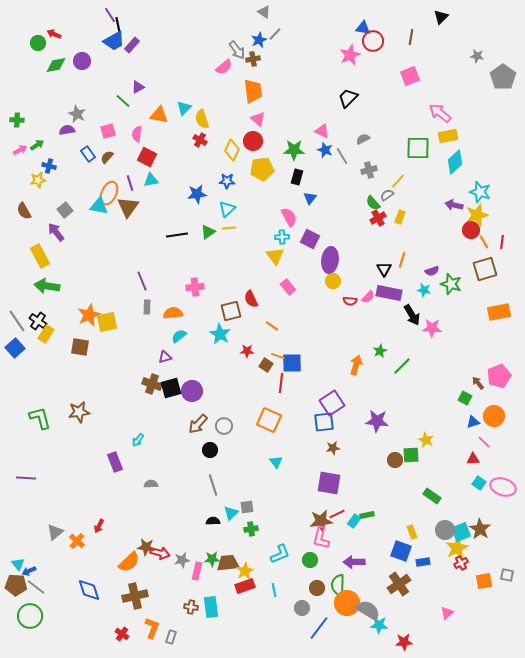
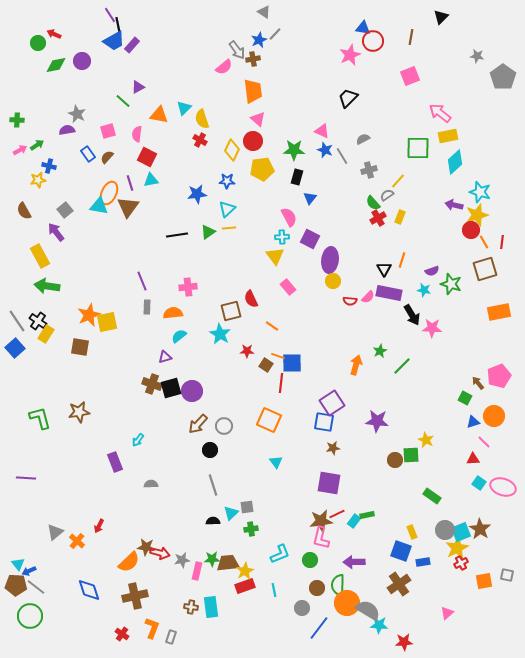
pink cross at (195, 287): moved 7 px left
blue square at (324, 422): rotated 15 degrees clockwise
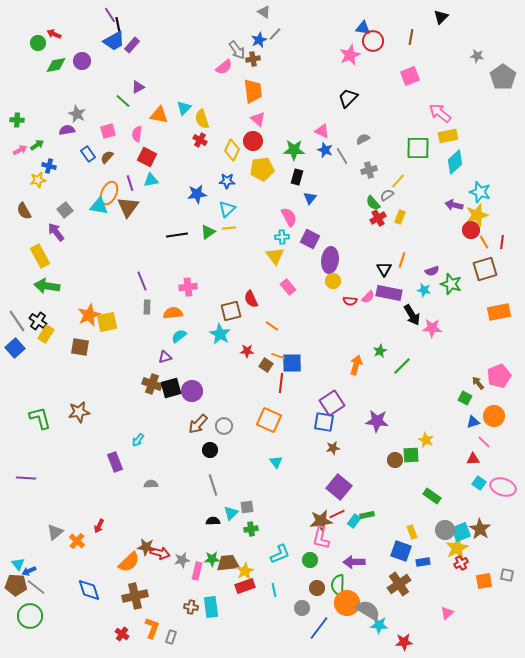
purple square at (329, 483): moved 10 px right, 4 px down; rotated 30 degrees clockwise
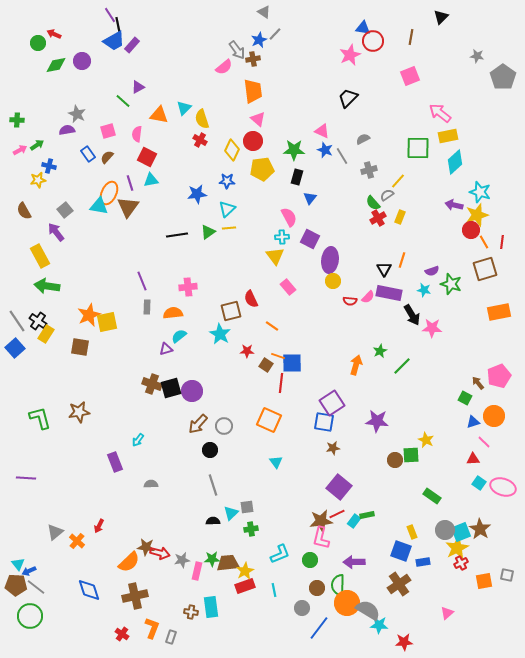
purple triangle at (165, 357): moved 1 px right, 8 px up
brown cross at (191, 607): moved 5 px down
